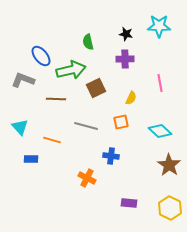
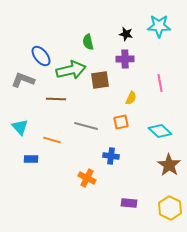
brown square: moved 4 px right, 8 px up; rotated 18 degrees clockwise
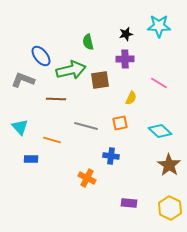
black star: rotated 24 degrees counterclockwise
pink line: moved 1 px left; rotated 48 degrees counterclockwise
orange square: moved 1 px left, 1 px down
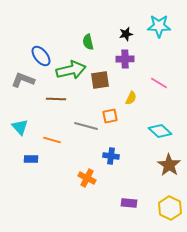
orange square: moved 10 px left, 7 px up
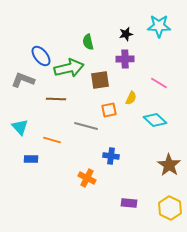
green arrow: moved 2 px left, 2 px up
orange square: moved 1 px left, 6 px up
cyan diamond: moved 5 px left, 11 px up
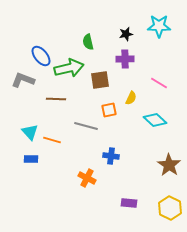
cyan triangle: moved 10 px right, 5 px down
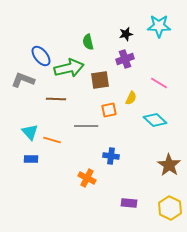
purple cross: rotated 18 degrees counterclockwise
gray line: rotated 15 degrees counterclockwise
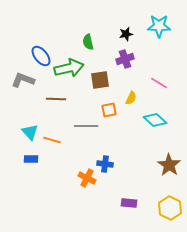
blue cross: moved 6 px left, 8 px down
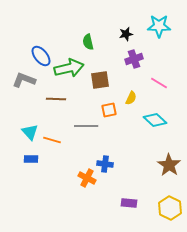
purple cross: moved 9 px right
gray L-shape: moved 1 px right
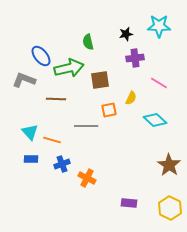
purple cross: moved 1 px right, 1 px up; rotated 12 degrees clockwise
blue cross: moved 43 px left; rotated 28 degrees counterclockwise
